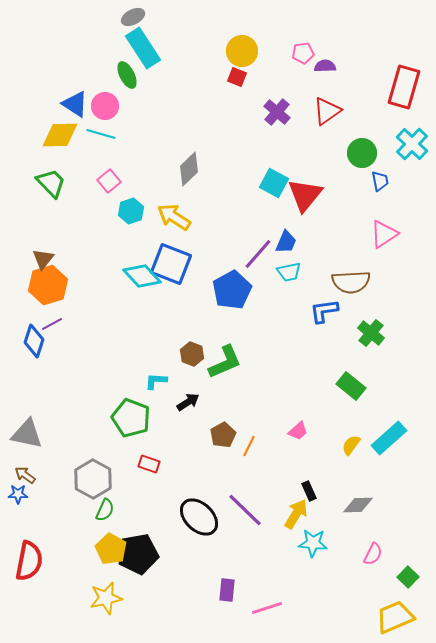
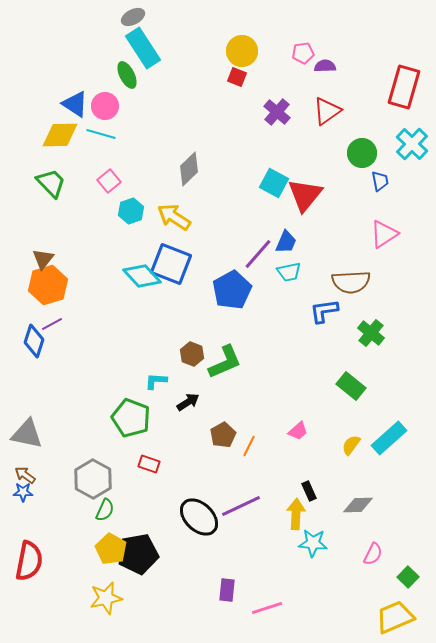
blue star at (18, 494): moved 5 px right, 2 px up
purple line at (245, 510): moved 4 px left, 4 px up; rotated 69 degrees counterclockwise
yellow arrow at (296, 514): rotated 28 degrees counterclockwise
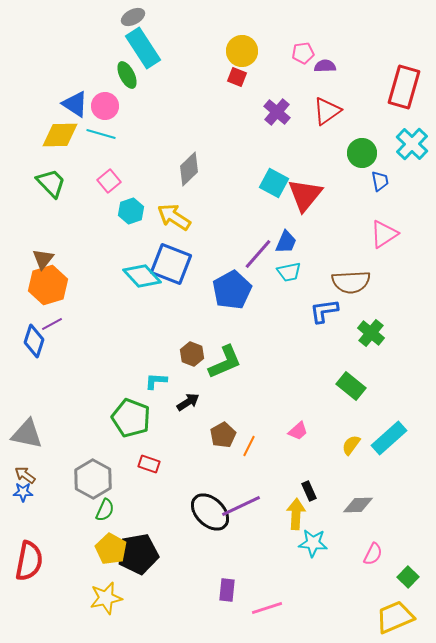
black ellipse at (199, 517): moved 11 px right, 5 px up
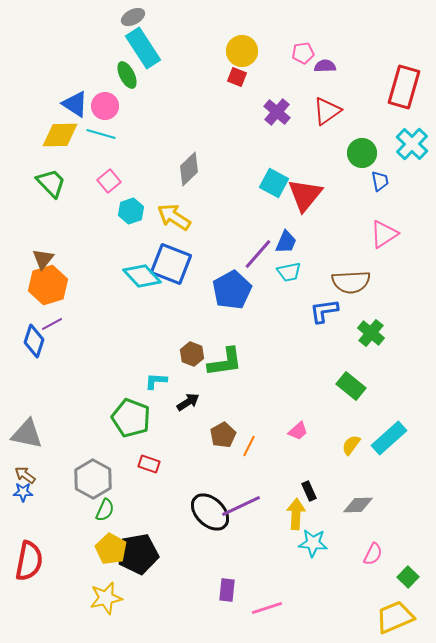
green L-shape at (225, 362): rotated 15 degrees clockwise
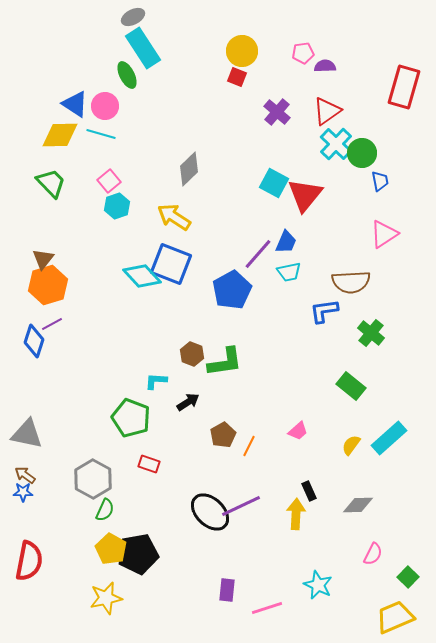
cyan cross at (412, 144): moved 76 px left
cyan hexagon at (131, 211): moved 14 px left, 5 px up
cyan star at (313, 543): moved 5 px right, 42 px down; rotated 20 degrees clockwise
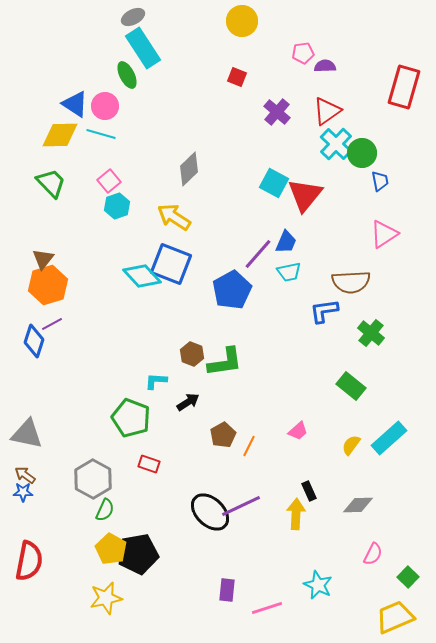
yellow circle at (242, 51): moved 30 px up
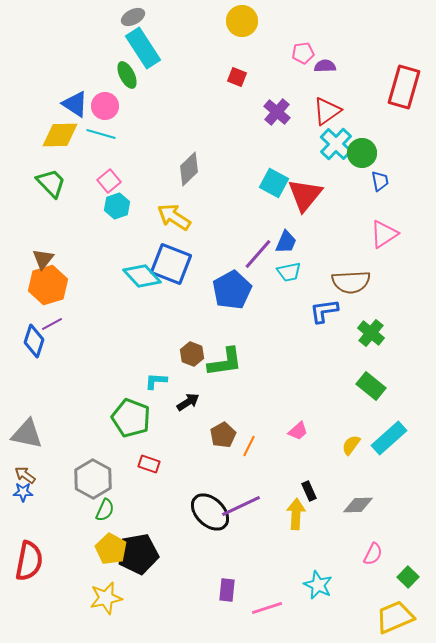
green rectangle at (351, 386): moved 20 px right
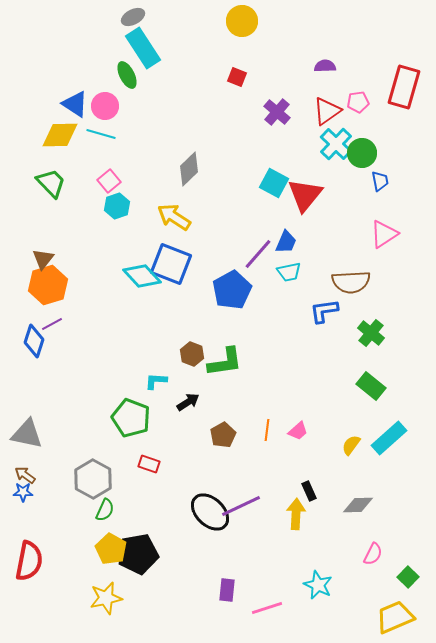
pink pentagon at (303, 53): moved 55 px right, 49 px down
orange line at (249, 446): moved 18 px right, 16 px up; rotated 20 degrees counterclockwise
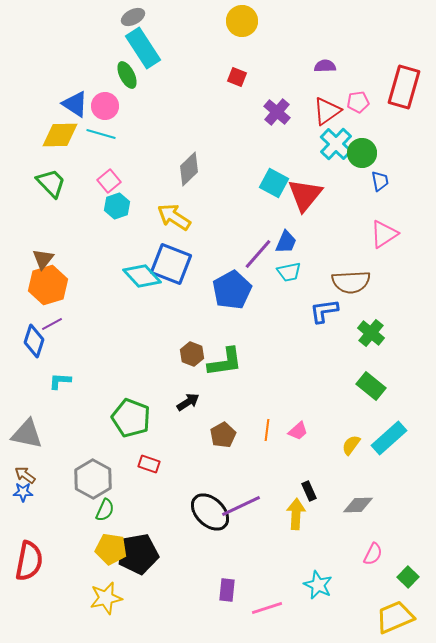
cyan L-shape at (156, 381): moved 96 px left
yellow pentagon at (111, 549): rotated 20 degrees counterclockwise
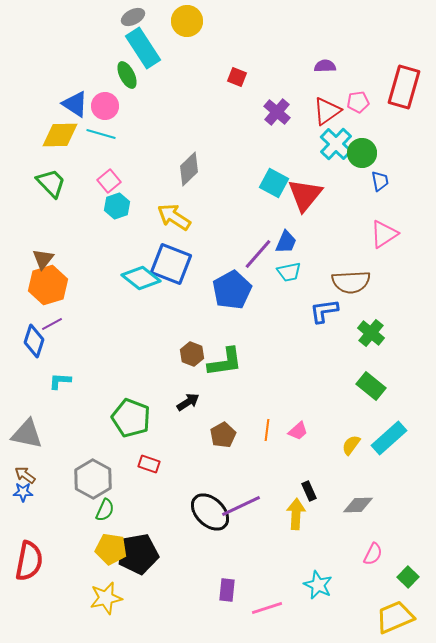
yellow circle at (242, 21): moved 55 px left
cyan diamond at (142, 276): moved 1 px left, 2 px down; rotated 9 degrees counterclockwise
